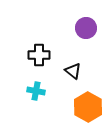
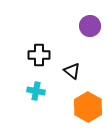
purple circle: moved 4 px right, 2 px up
black triangle: moved 1 px left
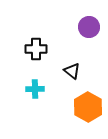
purple circle: moved 1 px left, 1 px down
black cross: moved 3 px left, 6 px up
cyan cross: moved 1 px left, 2 px up; rotated 12 degrees counterclockwise
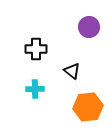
orange hexagon: rotated 24 degrees clockwise
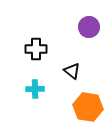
orange hexagon: rotated 16 degrees clockwise
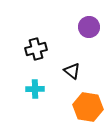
black cross: rotated 15 degrees counterclockwise
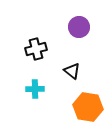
purple circle: moved 10 px left
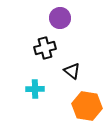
purple circle: moved 19 px left, 9 px up
black cross: moved 9 px right, 1 px up
orange hexagon: moved 1 px left, 1 px up
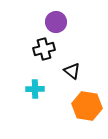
purple circle: moved 4 px left, 4 px down
black cross: moved 1 px left, 1 px down
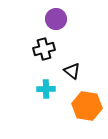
purple circle: moved 3 px up
cyan cross: moved 11 px right
